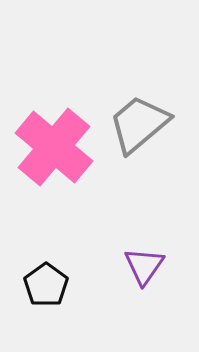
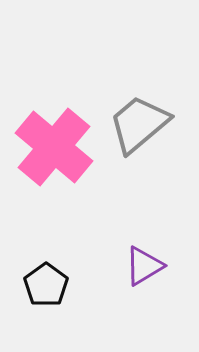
purple triangle: rotated 24 degrees clockwise
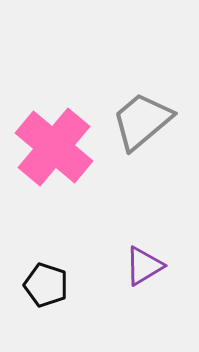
gray trapezoid: moved 3 px right, 3 px up
black pentagon: rotated 18 degrees counterclockwise
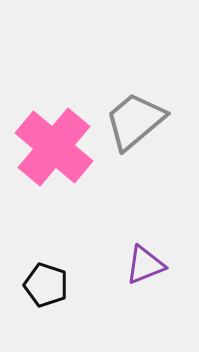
gray trapezoid: moved 7 px left
purple triangle: moved 1 px right, 1 px up; rotated 9 degrees clockwise
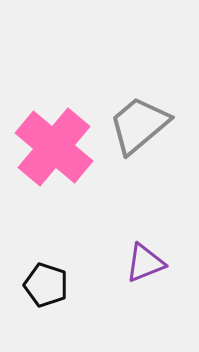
gray trapezoid: moved 4 px right, 4 px down
purple triangle: moved 2 px up
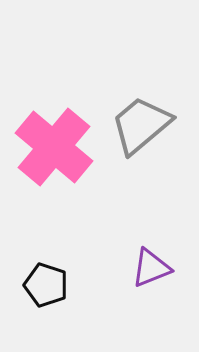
gray trapezoid: moved 2 px right
purple triangle: moved 6 px right, 5 px down
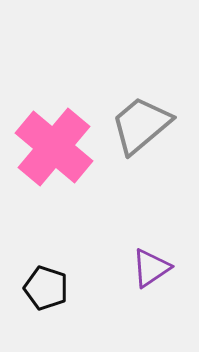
purple triangle: rotated 12 degrees counterclockwise
black pentagon: moved 3 px down
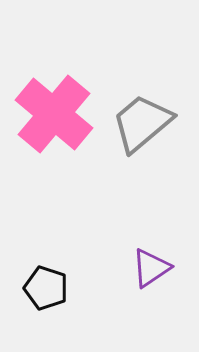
gray trapezoid: moved 1 px right, 2 px up
pink cross: moved 33 px up
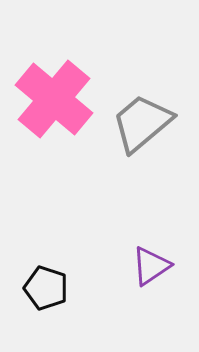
pink cross: moved 15 px up
purple triangle: moved 2 px up
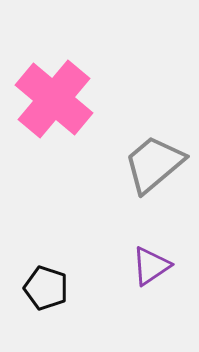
gray trapezoid: moved 12 px right, 41 px down
